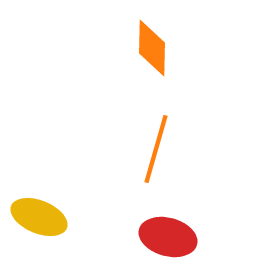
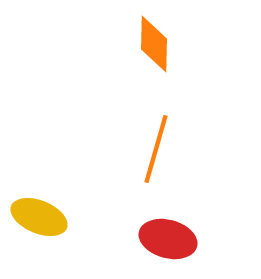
orange diamond: moved 2 px right, 4 px up
red ellipse: moved 2 px down
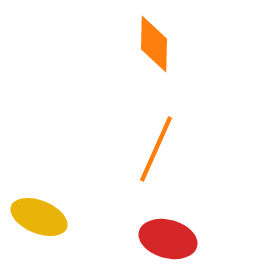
orange line: rotated 8 degrees clockwise
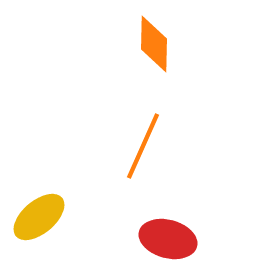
orange line: moved 13 px left, 3 px up
yellow ellipse: rotated 62 degrees counterclockwise
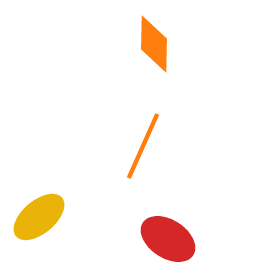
red ellipse: rotated 18 degrees clockwise
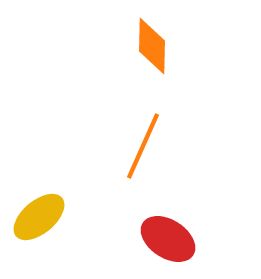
orange diamond: moved 2 px left, 2 px down
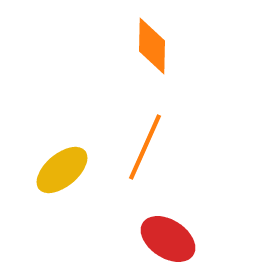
orange line: moved 2 px right, 1 px down
yellow ellipse: moved 23 px right, 47 px up
